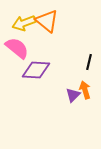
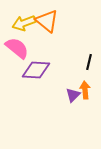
orange arrow: rotated 12 degrees clockwise
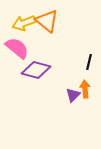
purple diamond: rotated 12 degrees clockwise
orange arrow: moved 1 px up
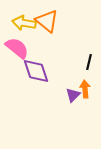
yellow arrow: rotated 30 degrees clockwise
purple diamond: moved 1 px down; rotated 56 degrees clockwise
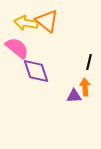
yellow arrow: moved 2 px right
orange arrow: moved 2 px up
purple triangle: moved 1 px right, 1 px down; rotated 42 degrees clockwise
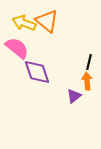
yellow arrow: moved 2 px left; rotated 10 degrees clockwise
purple diamond: moved 1 px right, 1 px down
orange arrow: moved 2 px right, 6 px up
purple triangle: rotated 35 degrees counterclockwise
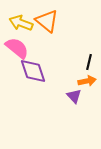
yellow arrow: moved 3 px left
purple diamond: moved 4 px left, 1 px up
orange arrow: rotated 84 degrees clockwise
purple triangle: rotated 35 degrees counterclockwise
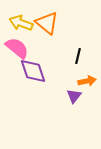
orange triangle: moved 2 px down
black line: moved 11 px left, 6 px up
purple triangle: rotated 21 degrees clockwise
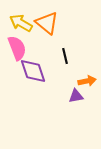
yellow arrow: rotated 10 degrees clockwise
pink semicircle: rotated 30 degrees clockwise
black line: moved 13 px left; rotated 28 degrees counterclockwise
purple triangle: moved 2 px right; rotated 42 degrees clockwise
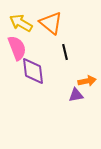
orange triangle: moved 4 px right
black line: moved 4 px up
purple diamond: rotated 12 degrees clockwise
purple triangle: moved 1 px up
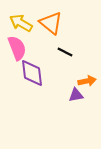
black line: rotated 49 degrees counterclockwise
purple diamond: moved 1 px left, 2 px down
